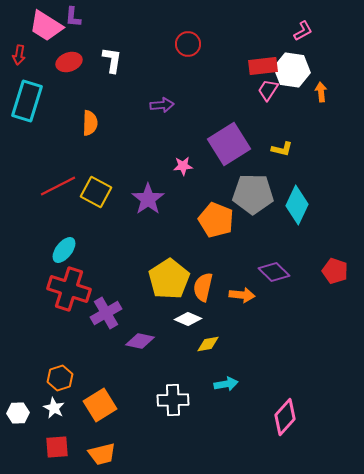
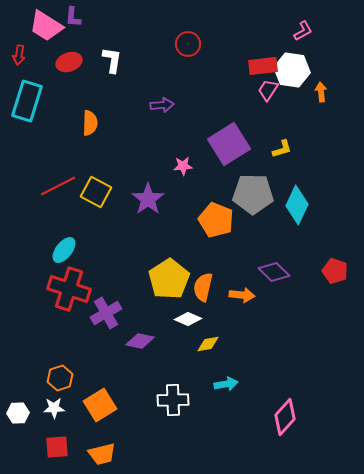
yellow L-shape at (282, 149): rotated 30 degrees counterclockwise
white star at (54, 408): rotated 30 degrees counterclockwise
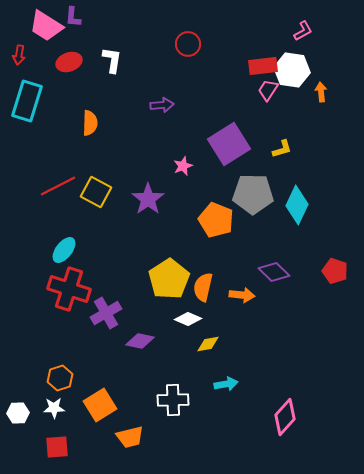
pink star at (183, 166): rotated 18 degrees counterclockwise
orange trapezoid at (102, 454): moved 28 px right, 17 px up
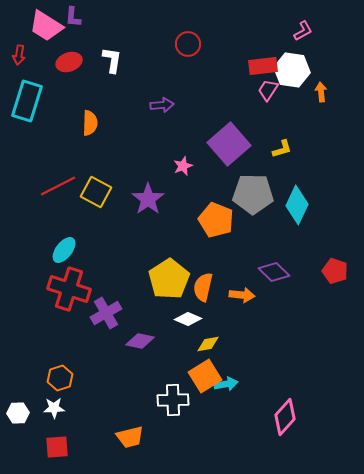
purple square at (229, 144): rotated 9 degrees counterclockwise
orange square at (100, 405): moved 105 px right, 29 px up
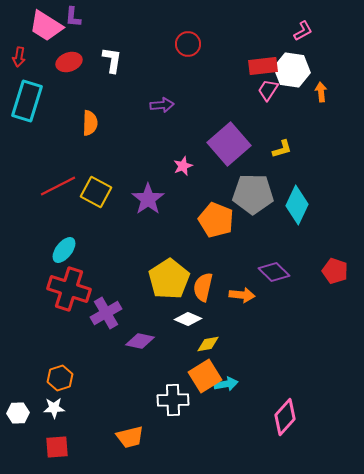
red arrow at (19, 55): moved 2 px down
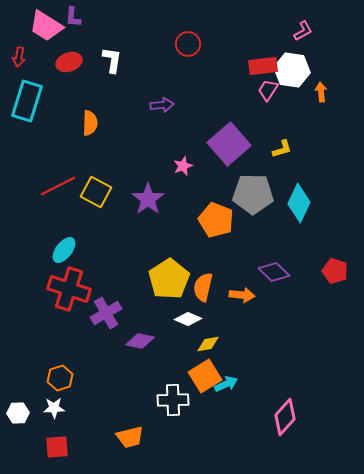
cyan diamond at (297, 205): moved 2 px right, 2 px up
cyan arrow at (226, 384): rotated 15 degrees counterclockwise
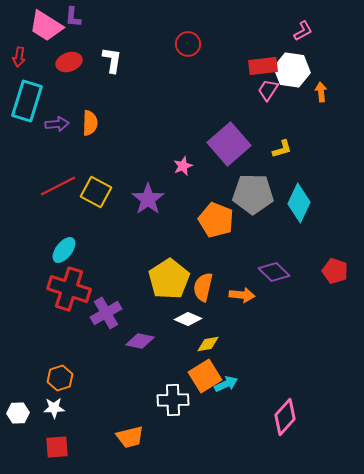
purple arrow at (162, 105): moved 105 px left, 19 px down
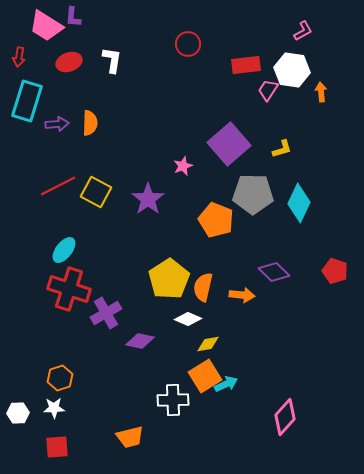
red rectangle at (263, 66): moved 17 px left, 1 px up
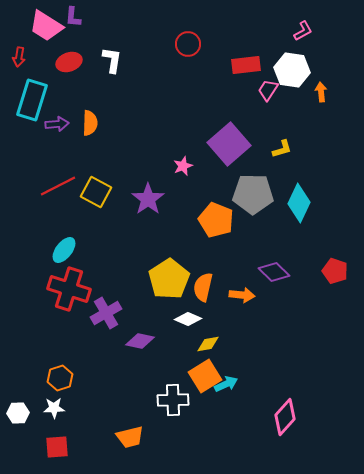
cyan rectangle at (27, 101): moved 5 px right, 1 px up
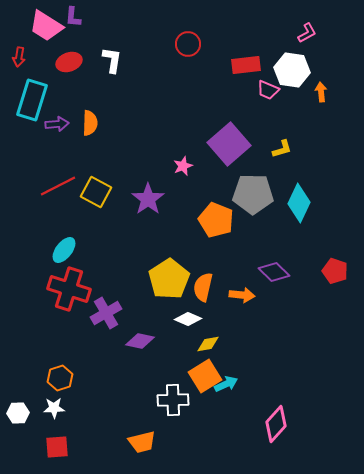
pink L-shape at (303, 31): moved 4 px right, 2 px down
pink trapezoid at (268, 90): rotated 100 degrees counterclockwise
pink diamond at (285, 417): moved 9 px left, 7 px down
orange trapezoid at (130, 437): moved 12 px right, 5 px down
